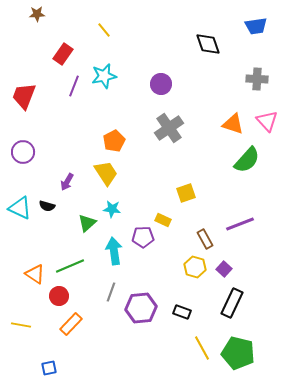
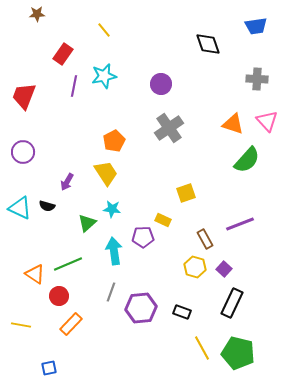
purple line at (74, 86): rotated 10 degrees counterclockwise
green line at (70, 266): moved 2 px left, 2 px up
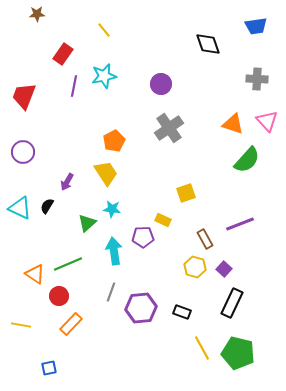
black semicircle at (47, 206): rotated 105 degrees clockwise
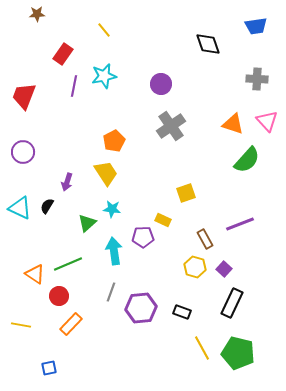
gray cross at (169, 128): moved 2 px right, 2 px up
purple arrow at (67, 182): rotated 12 degrees counterclockwise
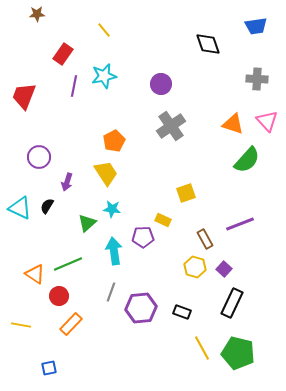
purple circle at (23, 152): moved 16 px right, 5 px down
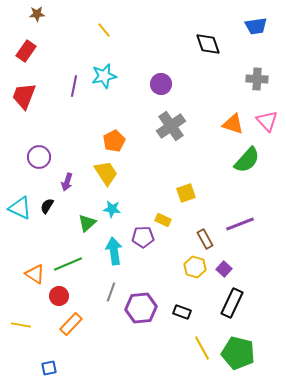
red rectangle at (63, 54): moved 37 px left, 3 px up
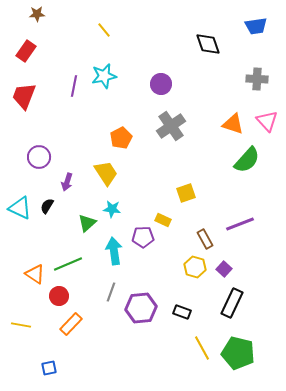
orange pentagon at (114, 141): moved 7 px right, 3 px up
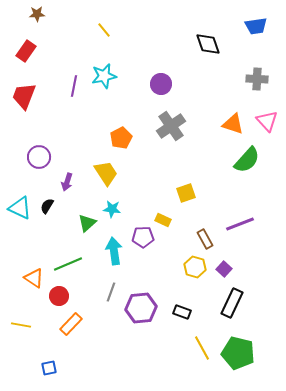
orange triangle at (35, 274): moved 1 px left, 4 px down
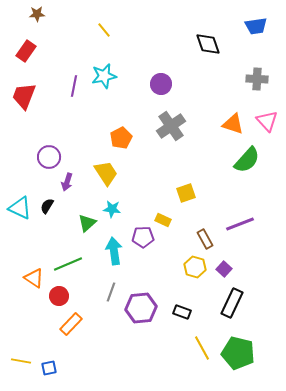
purple circle at (39, 157): moved 10 px right
yellow line at (21, 325): moved 36 px down
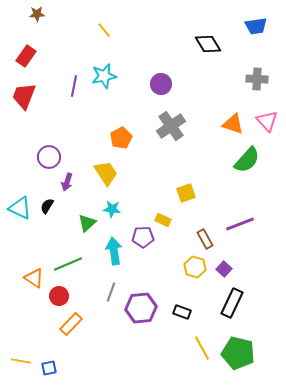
black diamond at (208, 44): rotated 12 degrees counterclockwise
red rectangle at (26, 51): moved 5 px down
